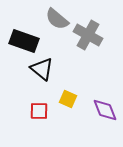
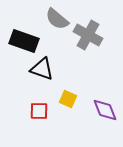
black triangle: rotated 20 degrees counterclockwise
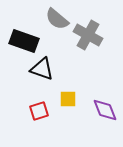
yellow square: rotated 24 degrees counterclockwise
red square: rotated 18 degrees counterclockwise
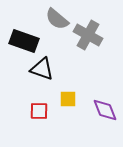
red square: rotated 18 degrees clockwise
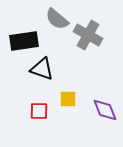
black rectangle: rotated 28 degrees counterclockwise
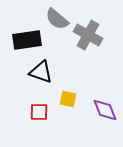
black rectangle: moved 3 px right, 1 px up
black triangle: moved 1 px left, 3 px down
yellow square: rotated 12 degrees clockwise
red square: moved 1 px down
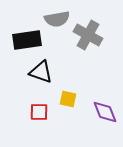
gray semicircle: rotated 50 degrees counterclockwise
purple diamond: moved 2 px down
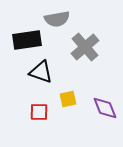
gray cross: moved 3 px left, 12 px down; rotated 20 degrees clockwise
yellow square: rotated 24 degrees counterclockwise
purple diamond: moved 4 px up
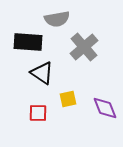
black rectangle: moved 1 px right, 2 px down; rotated 12 degrees clockwise
gray cross: moved 1 px left
black triangle: moved 1 px right, 1 px down; rotated 15 degrees clockwise
red square: moved 1 px left, 1 px down
